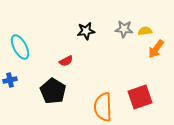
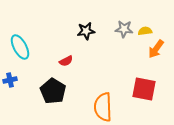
red square: moved 4 px right, 8 px up; rotated 30 degrees clockwise
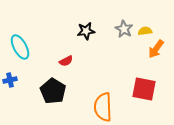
gray star: rotated 24 degrees clockwise
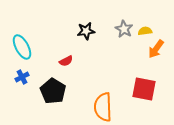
cyan ellipse: moved 2 px right
blue cross: moved 12 px right, 3 px up; rotated 16 degrees counterclockwise
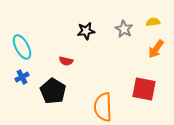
yellow semicircle: moved 8 px right, 9 px up
red semicircle: rotated 40 degrees clockwise
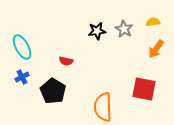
black star: moved 11 px right
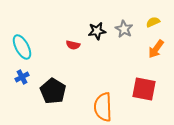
yellow semicircle: rotated 16 degrees counterclockwise
red semicircle: moved 7 px right, 16 px up
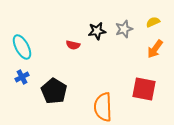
gray star: rotated 24 degrees clockwise
orange arrow: moved 1 px left
black pentagon: moved 1 px right
